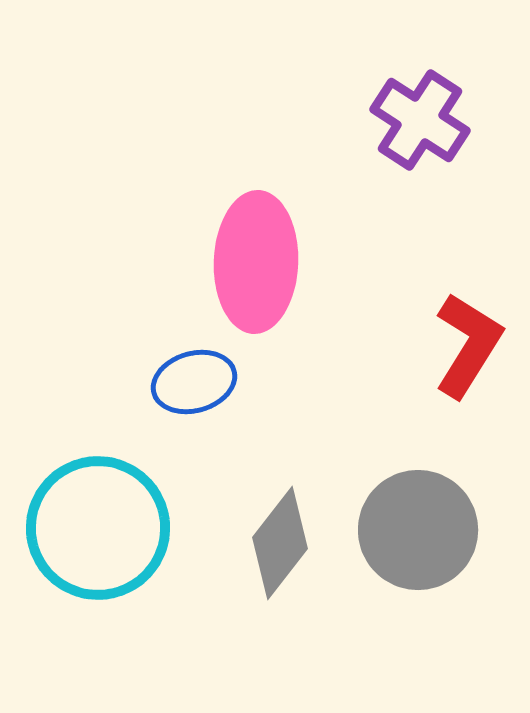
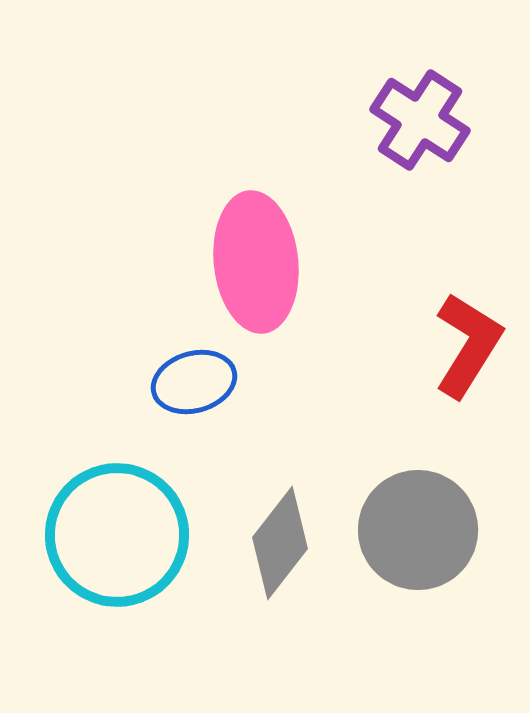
pink ellipse: rotated 8 degrees counterclockwise
cyan circle: moved 19 px right, 7 px down
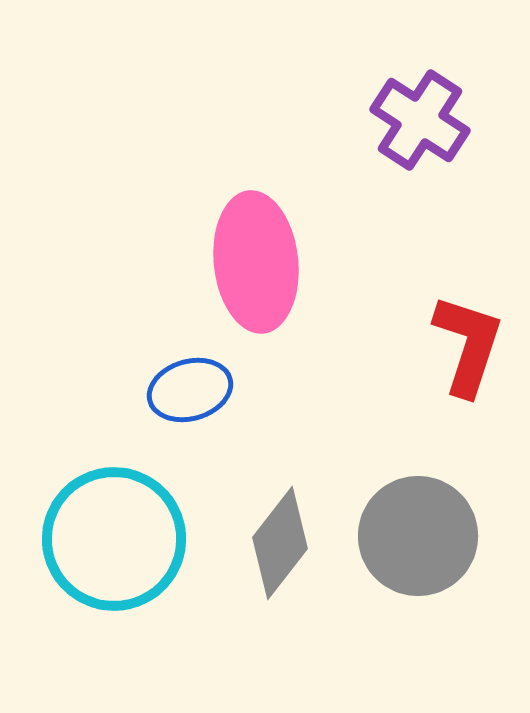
red L-shape: rotated 14 degrees counterclockwise
blue ellipse: moved 4 px left, 8 px down
gray circle: moved 6 px down
cyan circle: moved 3 px left, 4 px down
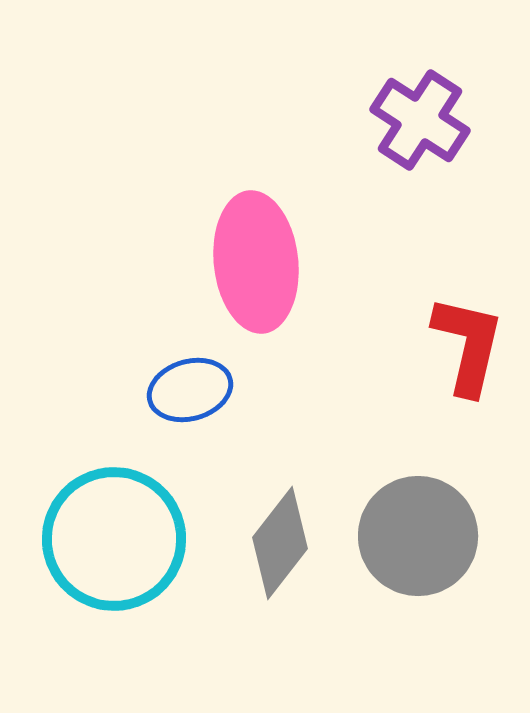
red L-shape: rotated 5 degrees counterclockwise
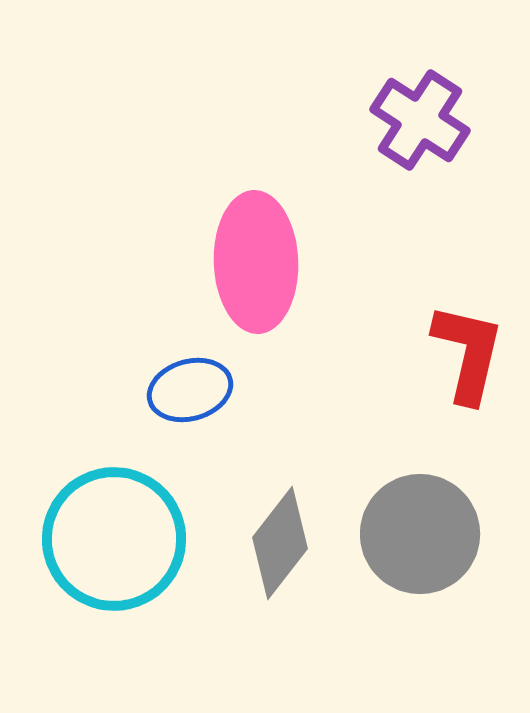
pink ellipse: rotated 4 degrees clockwise
red L-shape: moved 8 px down
gray circle: moved 2 px right, 2 px up
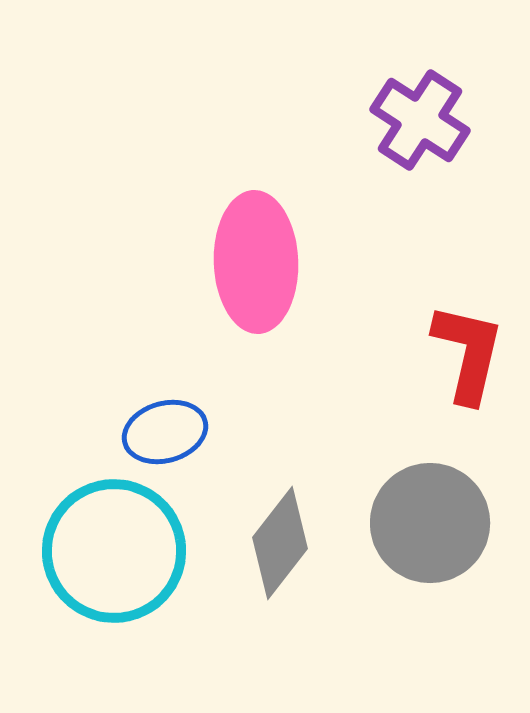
blue ellipse: moved 25 px left, 42 px down
gray circle: moved 10 px right, 11 px up
cyan circle: moved 12 px down
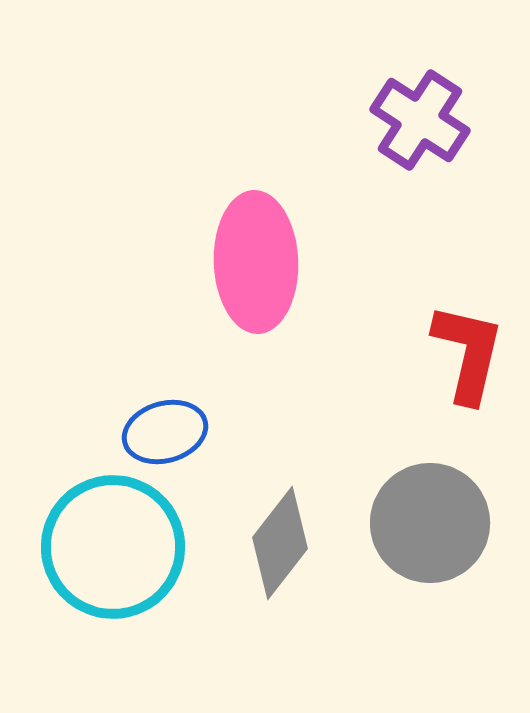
cyan circle: moved 1 px left, 4 px up
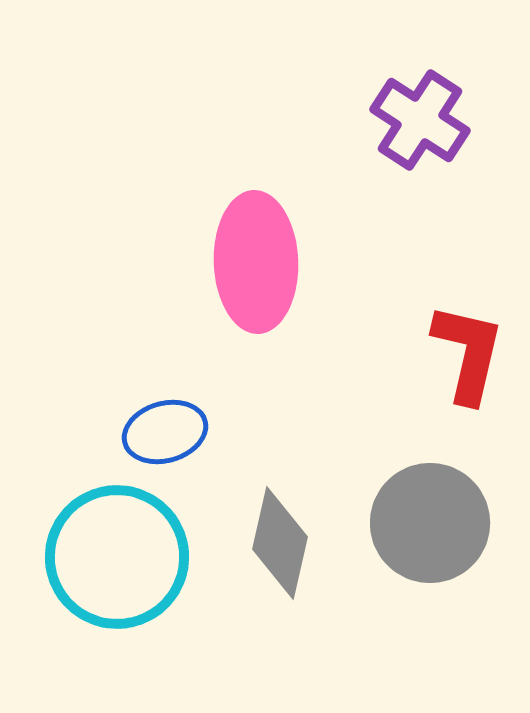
gray diamond: rotated 25 degrees counterclockwise
cyan circle: moved 4 px right, 10 px down
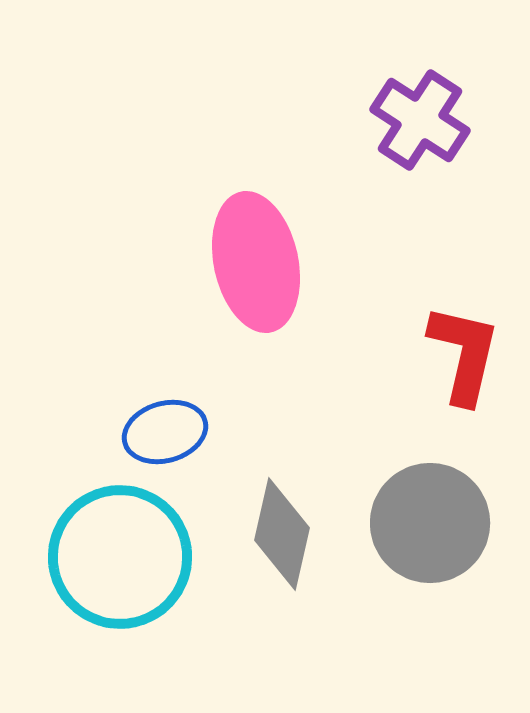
pink ellipse: rotated 10 degrees counterclockwise
red L-shape: moved 4 px left, 1 px down
gray diamond: moved 2 px right, 9 px up
cyan circle: moved 3 px right
